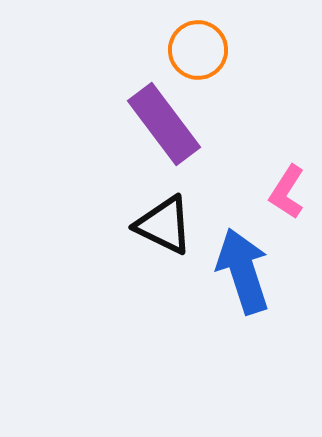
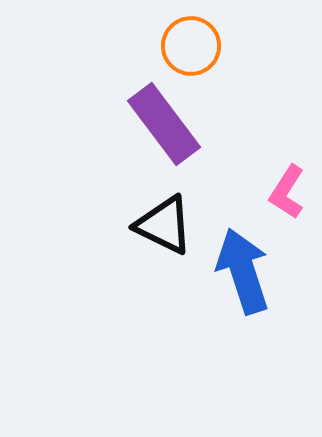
orange circle: moved 7 px left, 4 px up
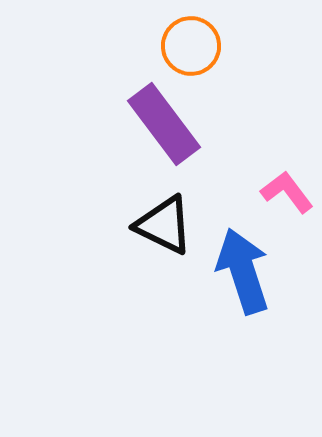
pink L-shape: rotated 110 degrees clockwise
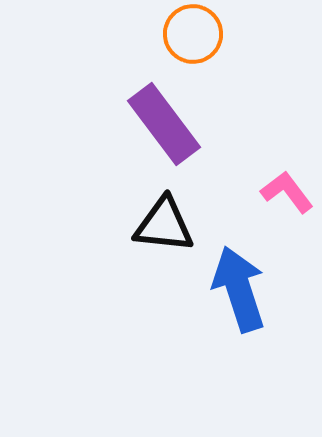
orange circle: moved 2 px right, 12 px up
black triangle: rotated 20 degrees counterclockwise
blue arrow: moved 4 px left, 18 px down
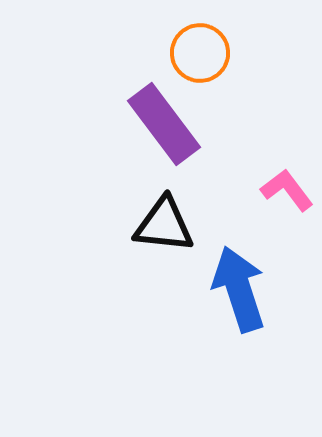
orange circle: moved 7 px right, 19 px down
pink L-shape: moved 2 px up
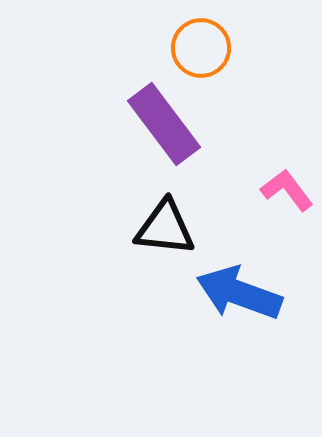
orange circle: moved 1 px right, 5 px up
black triangle: moved 1 px right, 3 px down
blue arrow: moved 4 px down; rotated 52 degrees counterclockwise
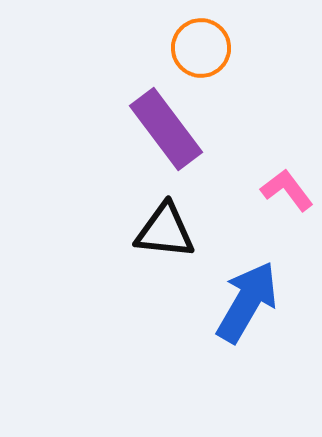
purple rectangle: moved 2 px right, 5 px down
black triangle: moved 3 px down
blue arrow: moved 8 px right, 9 px down; rotated 100 degrees clockwise
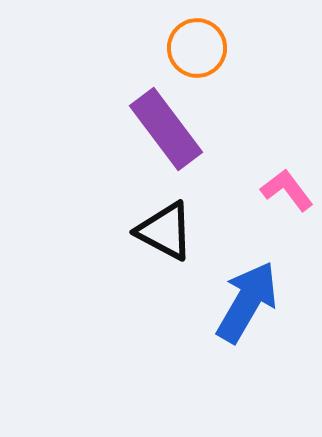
orange circle: moved 4 px left
black triangle: rotated 22 degrees clockwise
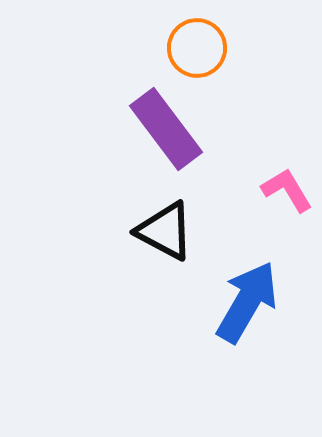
pink L-shape: rotated 6 degrees clockwise
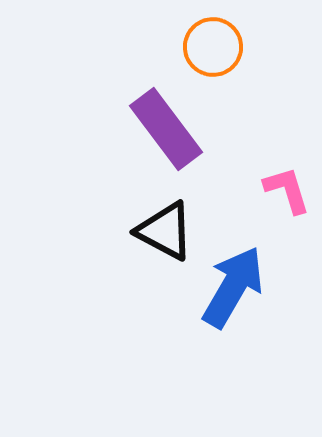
orange circle: moved 16 px right, 1 px up
pink L-shape: rotated 14 degrees clockwise
blue arrow: moved 14 px left, 15 px up
